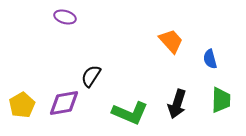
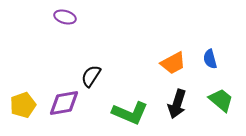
orange trapezoid: moved 2 px right, 22 px down; rotated 104 degrees clockwise
green trapezoid: rotated 52 degrees counterclockwise
yellow pentagon: moved 1 px right; rotated 10 degrees clockwise
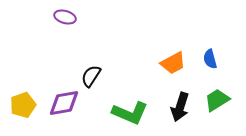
green trapezoid: moved 4 px left; rotated 72 degrees counterclockwise
black arrow: moved 3 px right, 3 px down
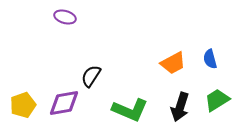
green L-shape: moved 3 px up
